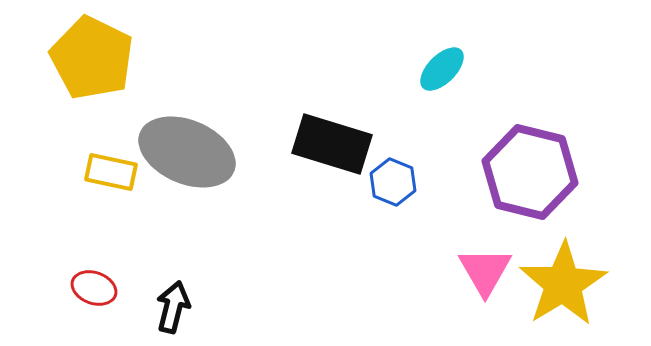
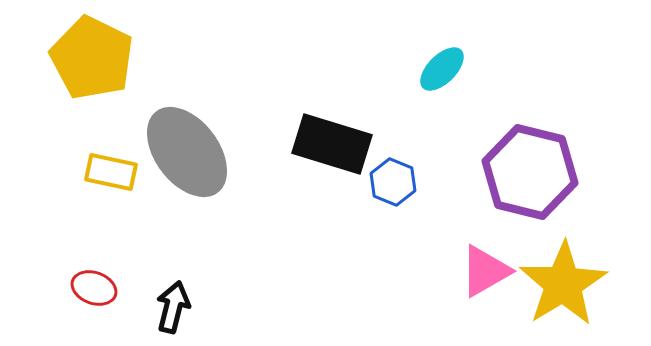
gray ellipse: rotated 30 degrees clockwise
pink triangle: rotated 30 degrees clockwise
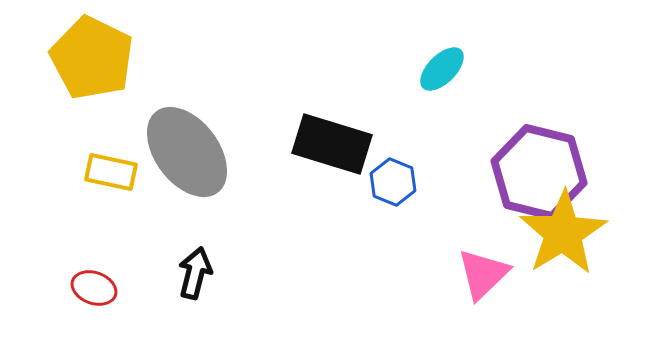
purple hexagon: moved 9 px right
pink triangle: moved 2 px left, 3 px down; rotated 14 degrees counterclockwise
yellow star: moved 51 px up
black arrow: moved 22 px right, 34 px up
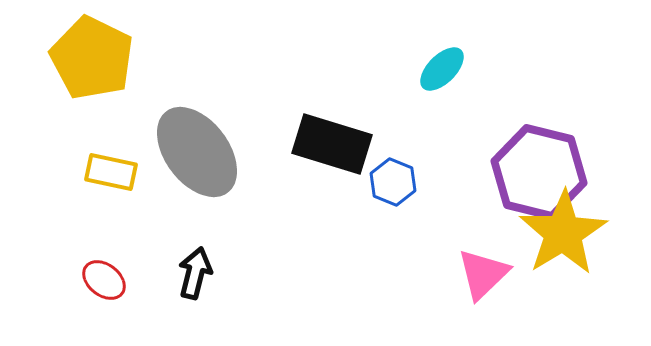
gray ellipse: moved 10 px right
red ellipse: moved 10 px right, 8 px up; rotated 18 degrees clockwise
